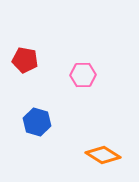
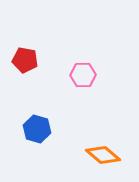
blue hexagon: moved 7 px down
orange diamond: rotated 8 degrees clockwise
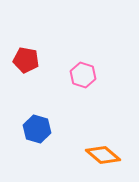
red pentagon: moved 1 px right
pink hexagon: rotated 20 degrees clockwise
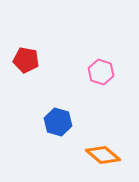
pink hexagon: moved 18 px right, 3 px up
blue hexagon: moved 21 px right, 7 px up
